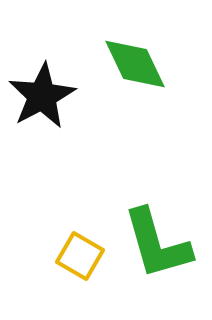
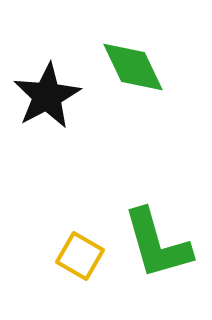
green diamond: moved 2 px left, 3 px down
black star: moved 5 px right
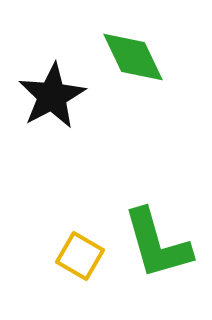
green diamond: moved 10 px up
black star: moved 5 px right
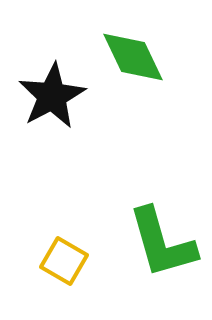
green L-shape: moved 5 px right, 1 px up
yellow square: moved 16 px left, 5 px down
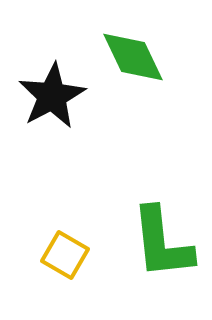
green L-shape: rotated 10 degrees clockwise
yellow square: moved 1 px right, 6 px up
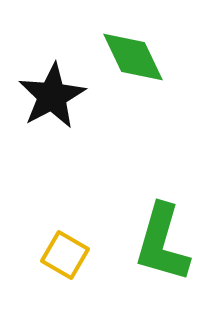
green L-shape: rotated 22 degrees clockwise
